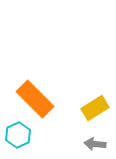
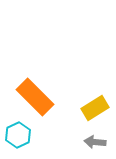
orange rectangle: moved 2 px up
gray arrow: moved 2 px up
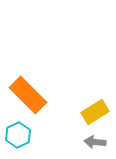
orange rectangle: moved 7 px left, 2 px up
yellow rectangle: moved 4 px down
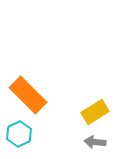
cyan hexagon: moved 1 px right, 1 px up
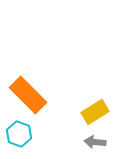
cyan hexagon: rotated 15 degrees counterclockwise
